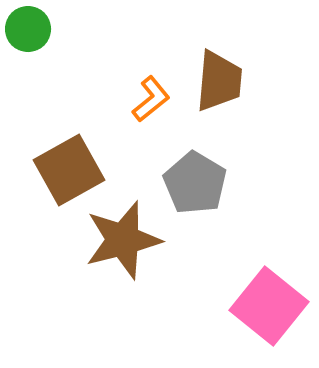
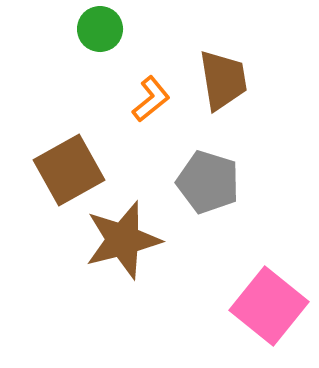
green circle: moved 72 px right
brown trapezoid: moved 4 px right, 1 px up; rotated 14 degrees counterclockwise
gray pentagon: moved 13 px right, 1 px up; rotated 14 degrees counterclockwise
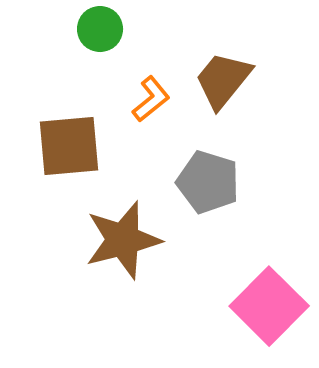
brown trapezoid: rotated 132 degrees counterclockwise
brown square: moved 24 px up; rotated 24 degrees clockwise
pink square: rotated 6 degrees clockwise
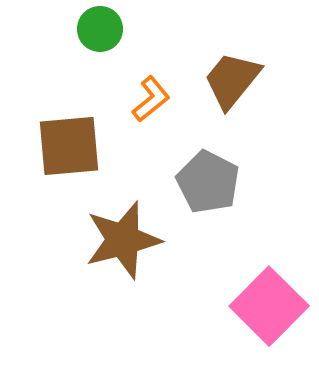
brown trapezoid: moved 9 px right
gray pentagon: rotated 10 degrees clockwise
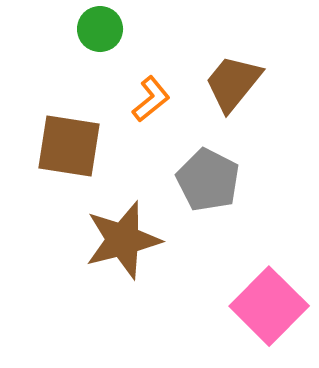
brown trapezoid: moved 1 px right, 3 px down
brown square: rotated 14 degrees clockwise
gray pentagon: moved 2 px up
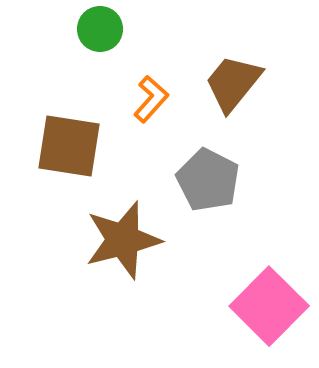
orange L-shape: rotated 9 degrees counterclockwise
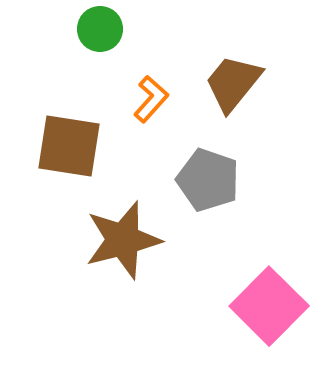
gray pentagon: rotated 8 degrees counterclockwise
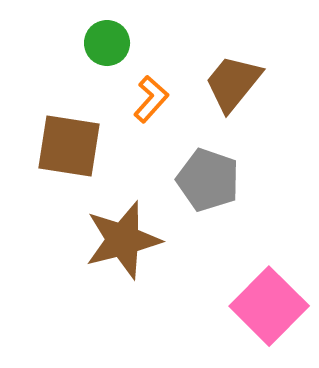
green circle: moved 7 px right, 14 px down
